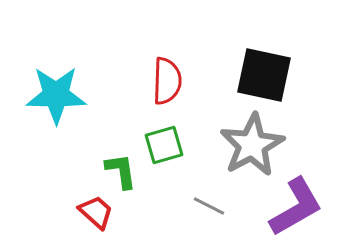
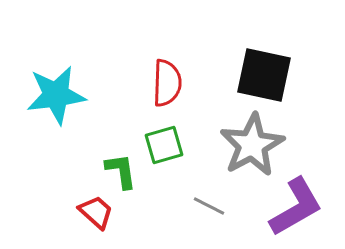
red semicircle: moved 2 px down
cyan star: rotated 8 degrees counterclockwise
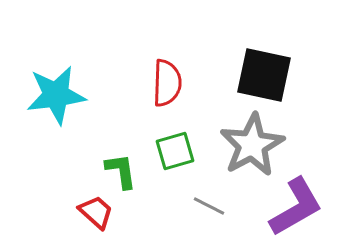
green square: moved 11 px right, 6 px down
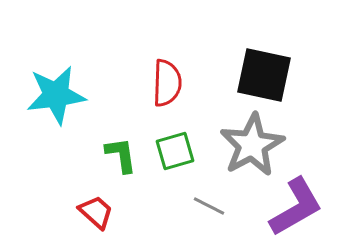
green L-shape: moved 16 px up
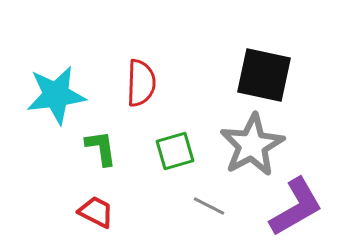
red semicircle: moved 26 px left
green L-shape: moved 20 px left, 7 px up
red trapezoid: rotated 15 degrees counterclockwise
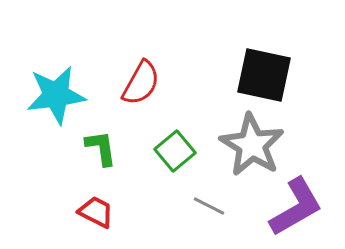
red semicircle: rotated 27 degrees clockwise
gray star: rotated 12 degrees counterclockwise
green square: rotated 24 degrees counterclockwise
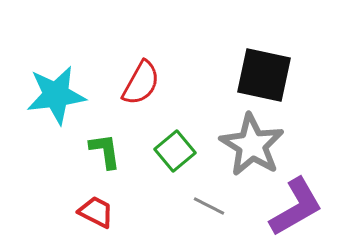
green L-shape: moved 4 px right, 3 px down
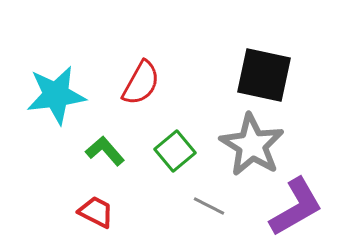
green L-shape: rotated 33 degrees counterclockwise
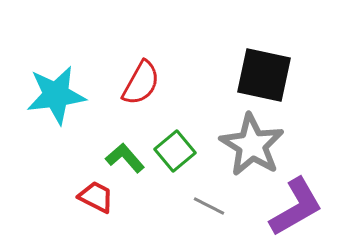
green L-shape: moved 20 px right, 7 px down
red trapezoid: moved 15 px up
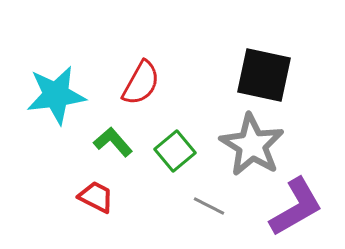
green L-shape: moved 12 px left, 16 px up
